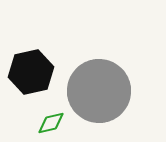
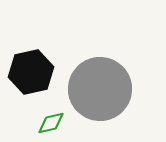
gray circle: moved 1 px right, 2 px up
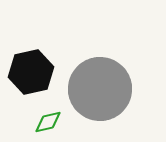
green diamond: moved 3 px left, 1 px up
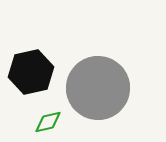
gray circle: moved 2 px left, 1 px up
